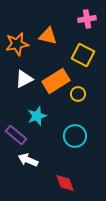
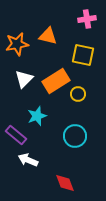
yellow square: rotated 15 degrees counterclockwise
white triangle: rotated 18 degrees counterclockwise
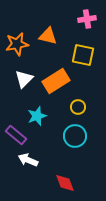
yellow circle: moved 13 px down
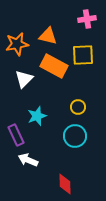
yellow square: rotated 15 degrees counterclockwise
orange rectangle: moved 2 px left, 15 px up; rotated 60 degrees clockwise
purple rectangle: rotated 25 degrees clockwise
red diamond: moved 1 px down; rotated 20 degrees clockwise
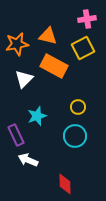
yellow square: moved 7 px up; rotated 25 degrees counterclockwise
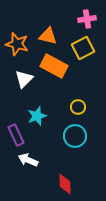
orange star: rotated 25 degrees clockwise
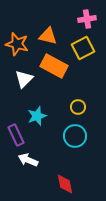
red diamond: rotated 10 degrees counterclockwise
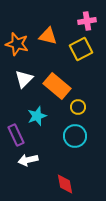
pink cross: moved 2 px down
yellow square: moved 2 px left, 1 px down
orange rectangle: moved 3 px right, 20 px down; rotated 12 degrees clockwise
white arrow: rotated 36 degrees counterclockwise
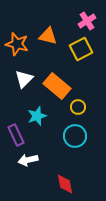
pink cross: rotated 24 degrees counterclockwise
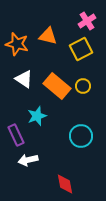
white triangle: rotated 42 degrees counterclockwise
yellow circle: moved 5 px right, 21 px up
cyan circle: moved 6 px right
